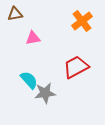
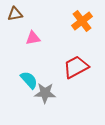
gray star: rotated 10 degrees clockwise
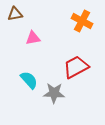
orange cross: rotated 25 degrees counterclockwise
gray star: moved 9 px right
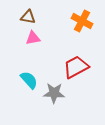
brown triangle: moved 13 px right, 3 px down; rotated 21 degrees clockwise
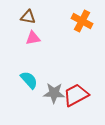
red trapezoid: moved 28 px down
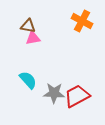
brown triangle: moved 9 px down
cyan semicircle: moved 1 px left
red trapezoid: moved 1 px right, 1 px down
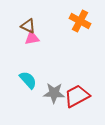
orange cross: moved 2 px left
brown triangle: rotated 14 degrees clockwise
pink triangle: moved 1 px left
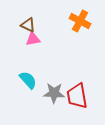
brown triangle: moved 1 px up
pink triangle: moved 1 px right, 1 px down
red trapezoid: rotated 72 degrees counterclockwise
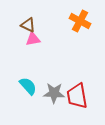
cyan semicircle: moved 6 px down
